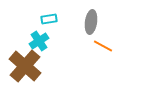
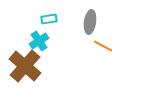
gray ellipse: moved 1 px left
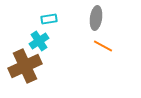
gray ellipse: moved 6 px right, 4 px up
brown cross: rotated 24 degrees clockwise
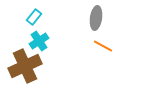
cyan rectangle: moved 15 px left, 2 px up; rotated 42 degrees counterclockwise
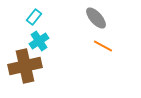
gray ellipse: rotated 50 degrees counterclockwise
brown cross: rotated 12 degrees clockwise
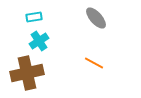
cyan rectangle: rotated 42 degrees clockwise
orange line: moved 9 px left, 17 px down
brown cross: moved 2 px right, 7 px down
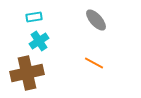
gray ellipse: moved 2 px down
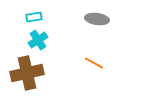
gray ellipse: moved 1 px right, 1 px up; rotated 40 degrees counterclockwise
cyan cross: moved 1 px left, 1 px up
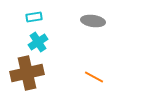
gray ellipse: moved 4 px left, 2 px down
cyan cross: moved 2 px down
orange line: moved 14 px down
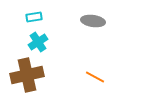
brown cross: moved 2 px down
orange line: moved 1 px right
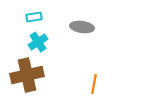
gray ellipse: moved 11 px left, 6 px down
orange line: moved 1 px left, 7 px down; rotated 72 degrees clockwise
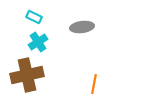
cyan rectangle: rotated 35 degrees clockwise
gray ellipse: rotated 15 degrees counterclockwise
